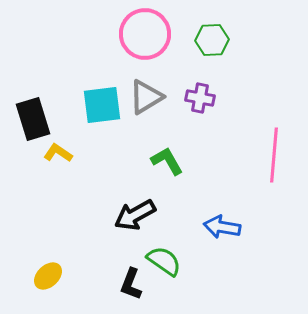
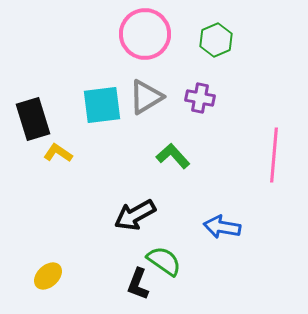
green hexagon: moved 4 px right; rotated 20 degrees counterclockwise
green L-shape: moved 6 px right, 5 px up; rotated 12 degrees counterclockwise
black L-shape: moved 7 px right
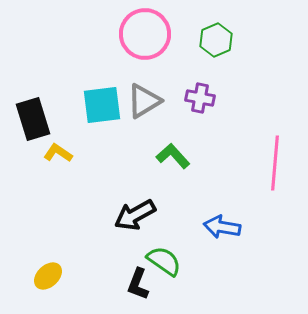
gray triangle: moved 2 px left, 4 px down
pink line: moved 1 px right, 8 px down
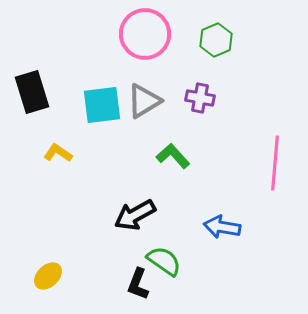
black rectangle: moved 1 px left, 27 px up
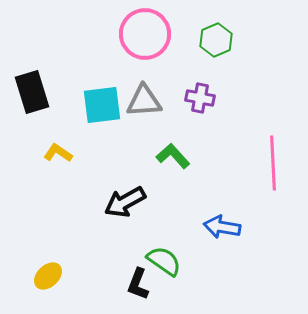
gray triangle: rotated 27 degrees clockwise
pink line: moved 2 px left; rotated 8 degrees counterclockwise
black arrow: moved 10 px left, 13 px up
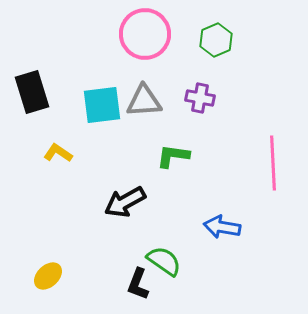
green L-shape: rotated 40 degrees counterclockwise
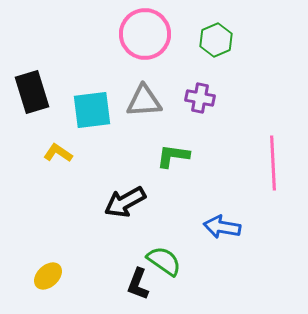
cyan square: moved 10 px left, 5 px down
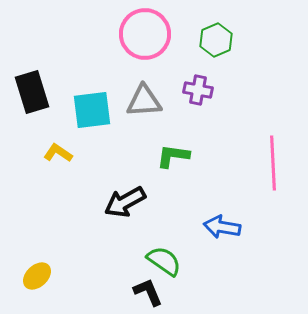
purple cross: moved 2 px left, 8 px up
yellow ellipse: moved 11 px left
black L-shape: moved 10 px right, 8 px down; rotated 136 degrees clockwise
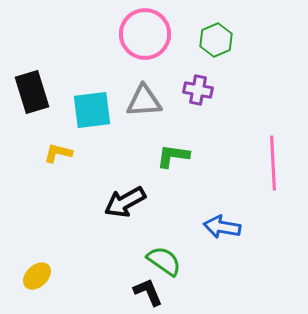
yellow L-shape: rotated 20 degrees counterclockwise
